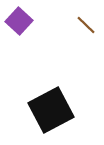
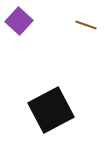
brown line: rotated 25 degrees counterclockwise
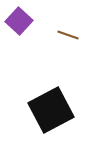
brown line: moved 18 px left, 10 px down
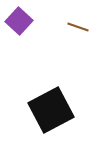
brown line: moved 10 px right, 8 px up
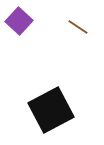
brown line: rotated 15 degrees clockwise
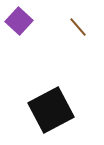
brown line: rotated 15 degrees clockwise
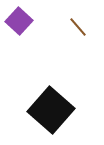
black square: rotated 21 degrees counterclockwise
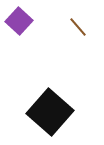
black square: moved 1 px left, 2 px down
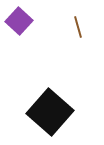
brown line: rotated 25 degrees clockwise
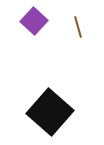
purple square: moved 15 px right
